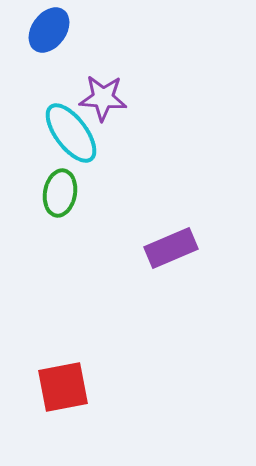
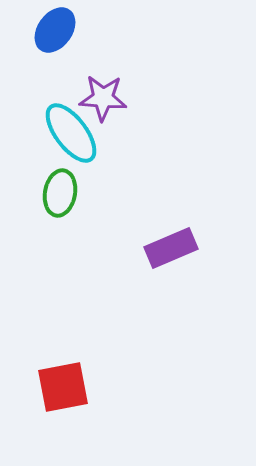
blue ellipse: moved 6 px right
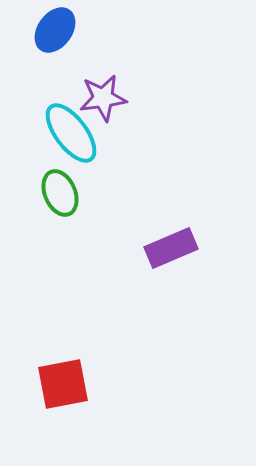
purple star: rotated 12 degrees counterclockwise
green ellipse: rotated 33 degrees counterclockwise
red square: moved 3 px up
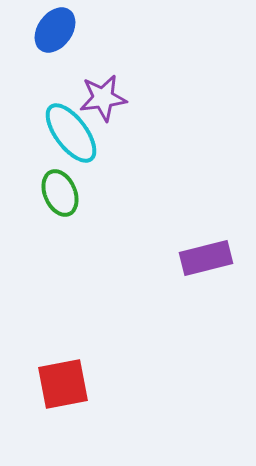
purple rectangle: moved 35 px right, 10 px down; rotated 9 degrees clockwise
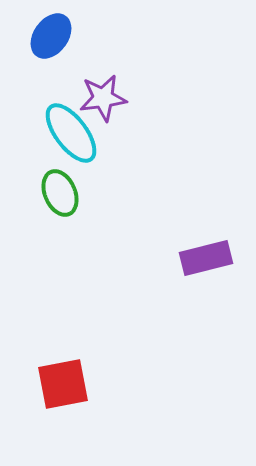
blue ellipse: moved 4 px left, 6 px down
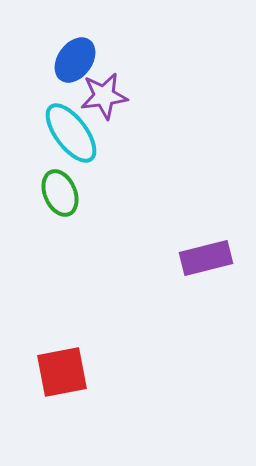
blue ellipse: moved 24 px right, 24 px down
purple star: moved 1 px right, 2 px up
red square: moved 1 px left, 12 px up
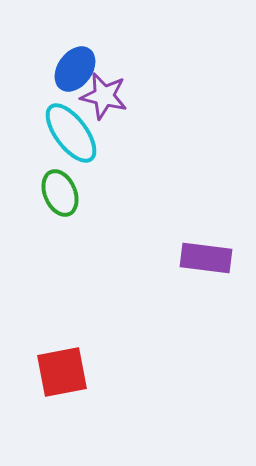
blue ellipse: moved 9 px down
purple star: rotated 21 degrees clockwise
purple rectangle: rotated 21 degrees clockwise
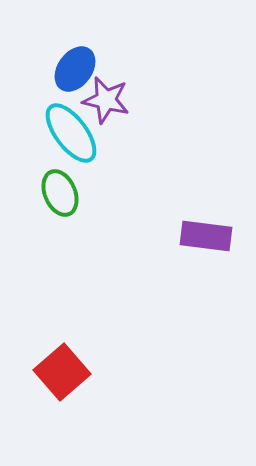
purple star: moved 2 px right, 4 px down
purple rectangle: moved 22 px up
red square: rotated 30 degrees counterclockwise
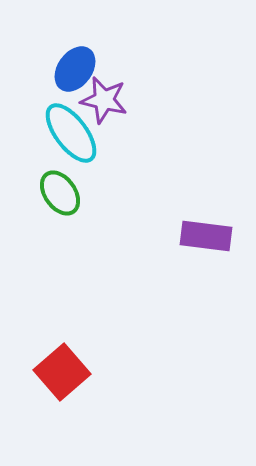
purple star: moved 2 px left
green ellipse: rotated 12 degrees counterclockwise
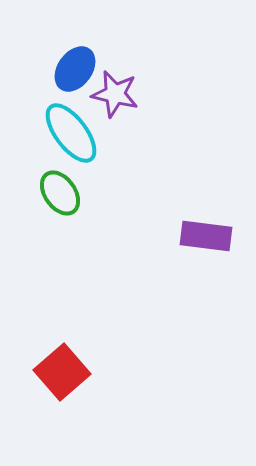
purple star: moved 11 px right, 6 px up
